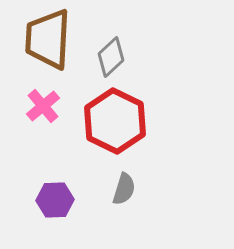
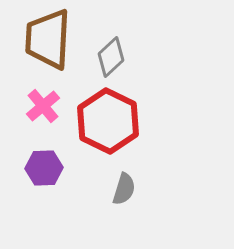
red hexagon: moved 7 px left
purple hexagon: moved 11 px left, 32 px up
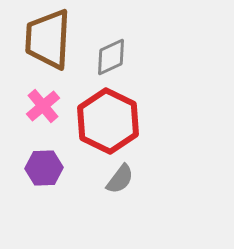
gray diamond: rotated 18 degrees clockwise
gray semicircle: moved 4 px left, 10 px up; rotated 20 degrees clockwise
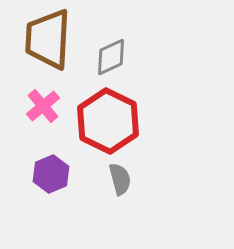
purple hexagon: moved 7 px right, 6 px down; rotated 21 degrees counterclockwise
gray semicircle: rotated 52 degrees counterclockwise
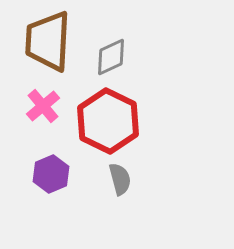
brown trapezoid: moved 2 px down
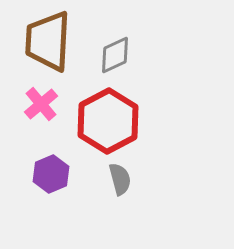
gray diamond: moved 4 px right, 2 px up
pink cross: moved 2 px left, 2 px up
red hexagon: rotated 6 degrees clockwise
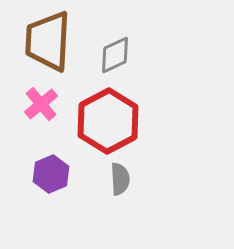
gray semicircle: rotated 12 degrees clockwise
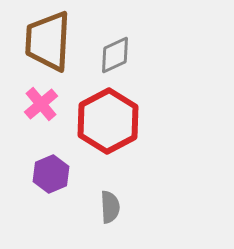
gray semicircle: moved 10 px left, 28 px down
